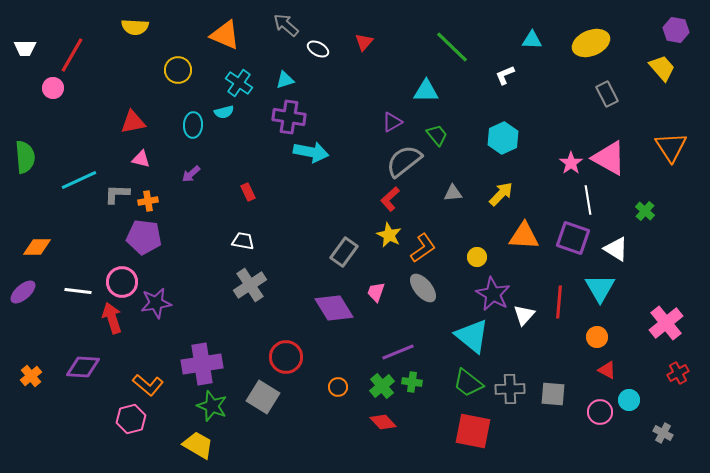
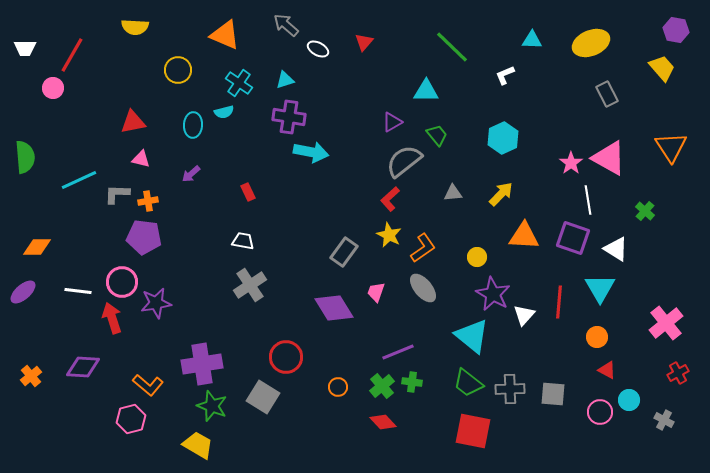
gray cross at (663, 433): moved 1 px right, 13 px up
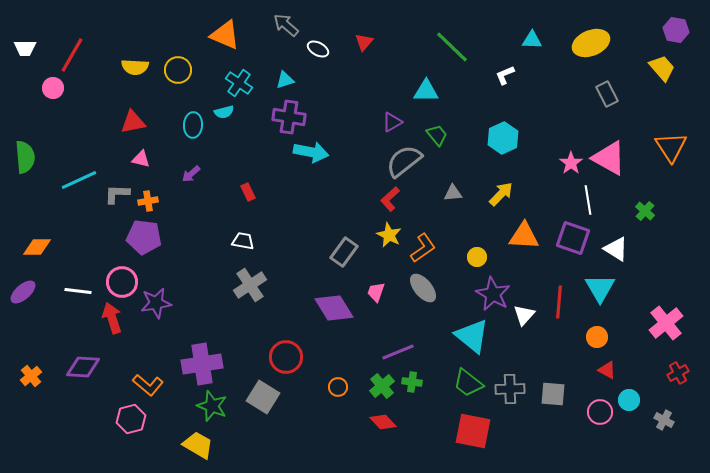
yellow semicircle at (135, 27): moved 40 px down
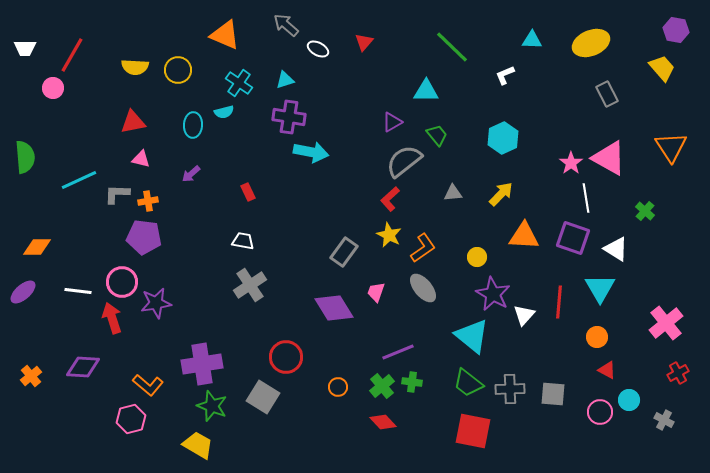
white line at (588, 200): moved 2 px left, 2 px up
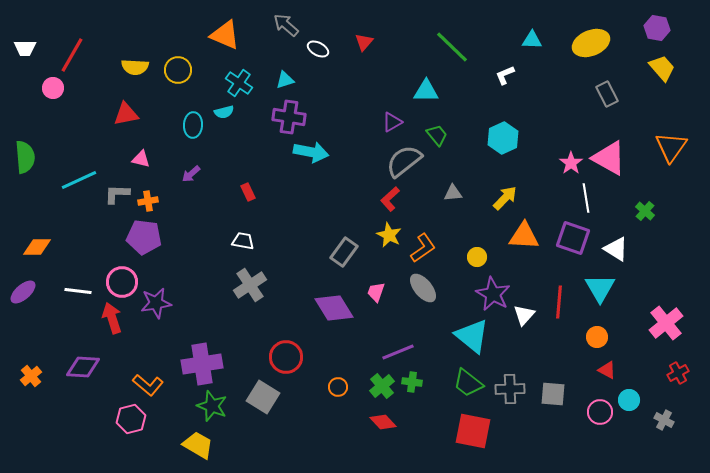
purple hexagon at (676, 30): moved 19 px left, 2 px up
red triangle at (133, 122): moved 7 px left, 8 px up
orange triangle at (671, 147): rotated 8 degrees clockwise
yellow arrow at (501, 194): moved 4 px right, 4 px down
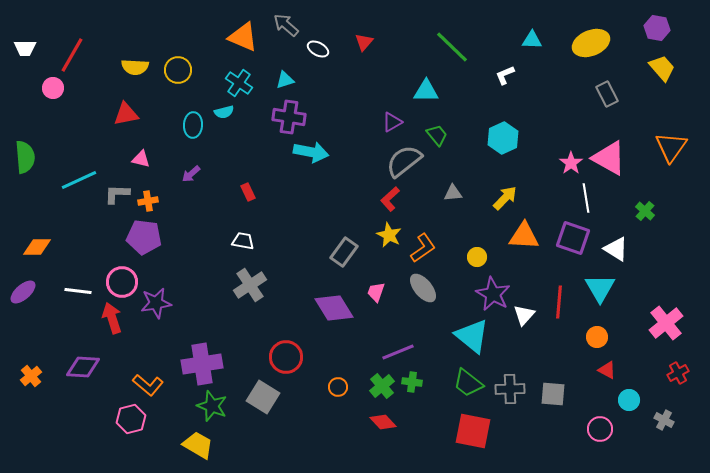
orange triangle at (225, 35): moved 18 px right, 2 px down
pink circle at (600, 412): moved 17 px down
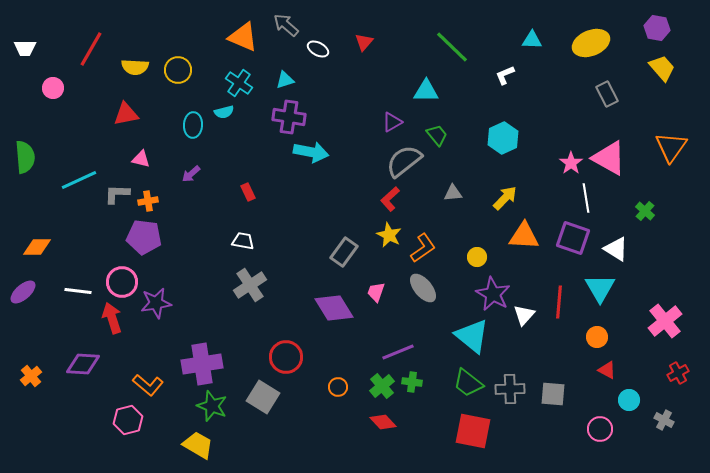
red line at (72, 55): moved 19 px right, 6 px up
pink cross at (666, 323): moved 1 px left, 2 px up
purple diamond at (83, 367): moved 3 px up
pink hexagon at (131, 419): moved 3 px left, 1 px down
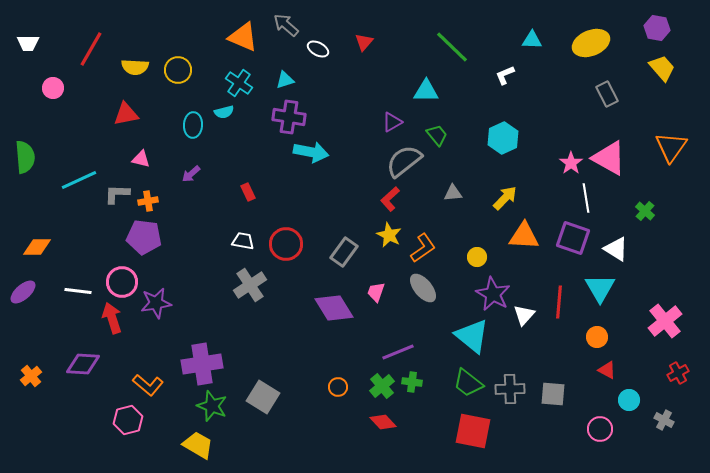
white trapezoid at (25, 48): moved 3 px right, 5 px up
red circle at (286, 357): moved 113 px up
